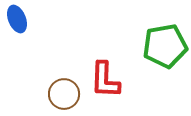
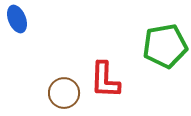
brown circle: moved 1 px up
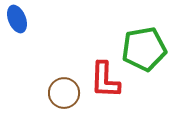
green pentagon: moved 21 px left, 3 px down
